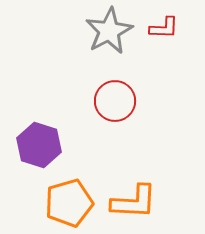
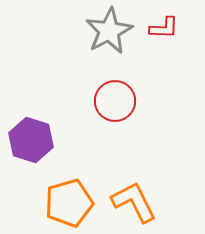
purple hexagon: moved 8 px left, 5 px up
orange L-shape: rotated 120 degrees counterclockwise
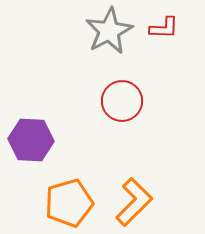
red circle: moved 7 px right
purple hexagon: rotated 15 degrees counterclockwise
orange L-shape: rotated 72 degrees clockwise
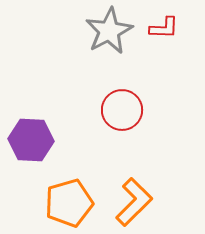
red circle: moved 9 px down
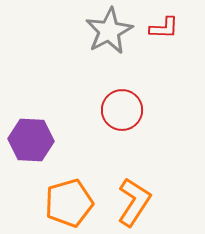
orange L-shape: rotated 12 degrees counterclockwise
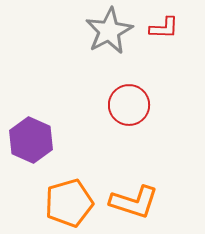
red circle: moved 7 px right, 5 px up
purple hexagon: rotated 21 degrees clockwise
orange L-shape: rotated 75 degrees clockwise
